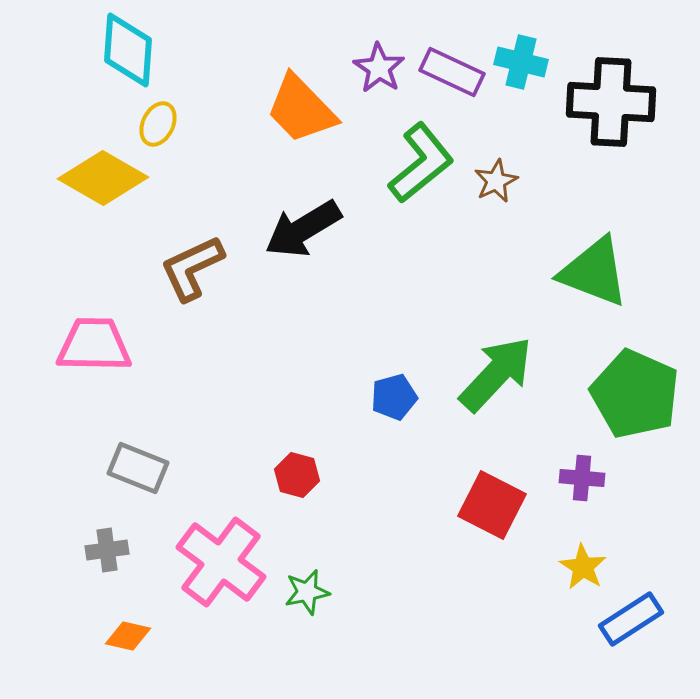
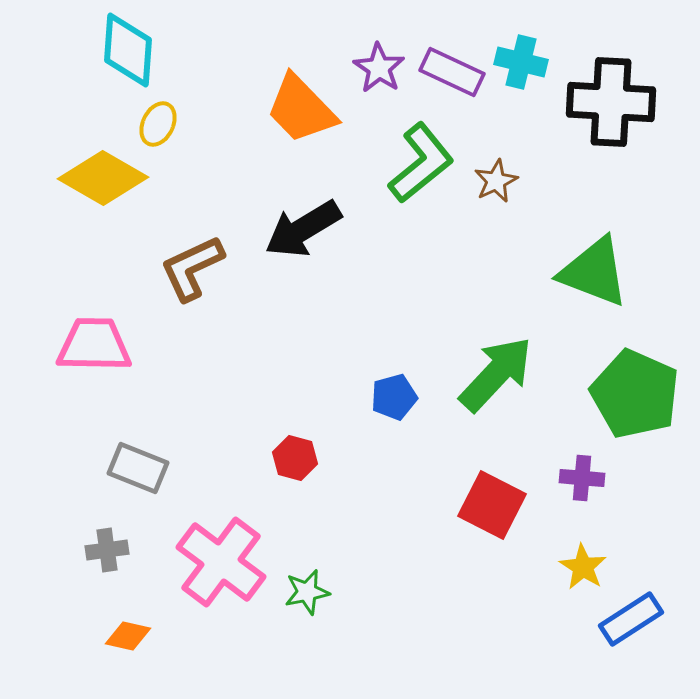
red hexagon: moved 2 px left, 17 px up
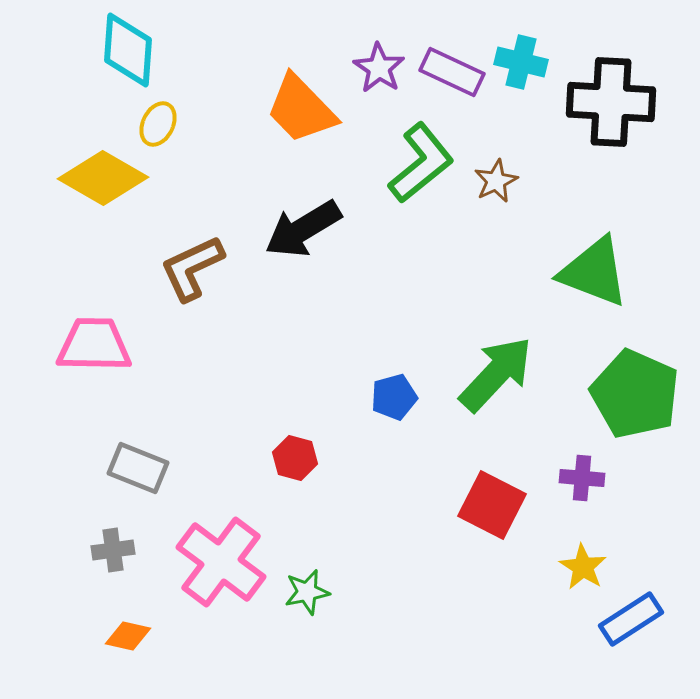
gray cross: moved 6 px right
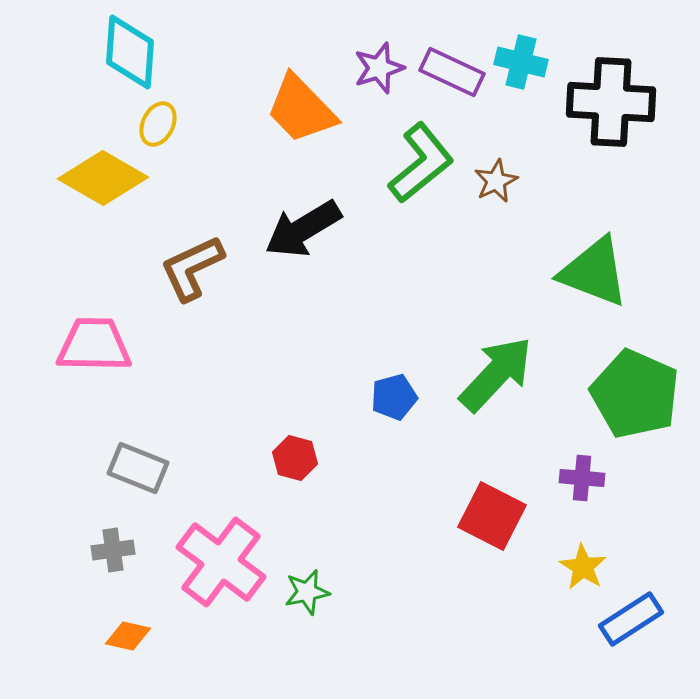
cyan diamond: moved 2 px right, 2 px down
purple star: rotated 21 degrees clockwise
red square: moved 11 px down
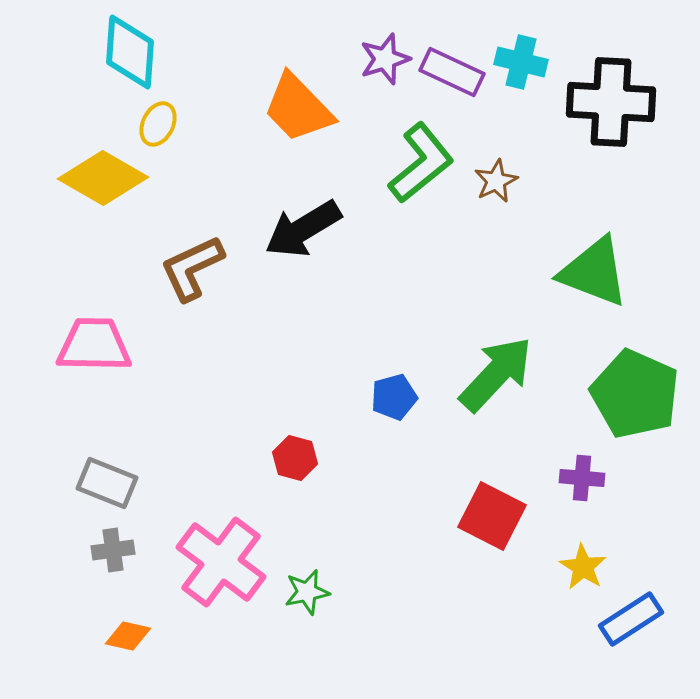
purple star: moved 6 px right, 9 px up
orange trapezoid: moved 3 px left, 1 px up
gray rectangle: moved 31 px left, 15 px down
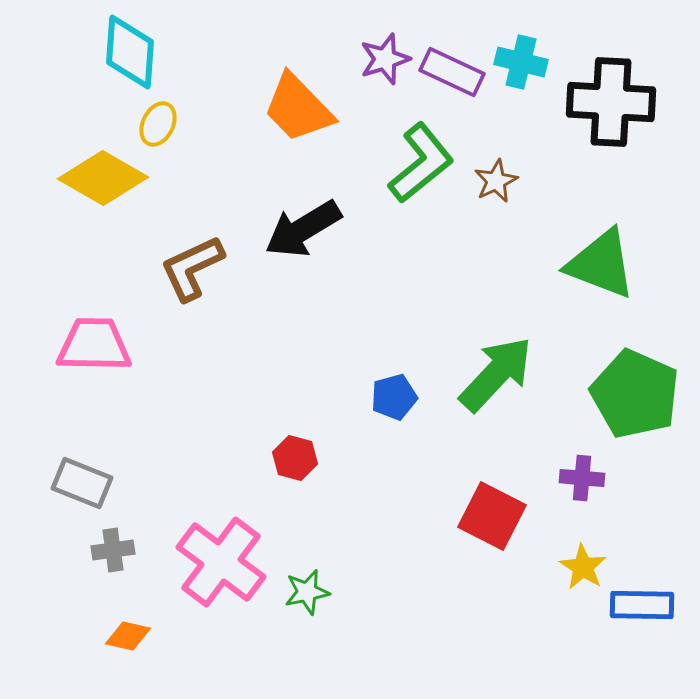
green triangle: moved 7 px right, 8 px up
gray rectangle: moved 25 px left
blue rectangle: moved 11 px right, 14 px up; rotated 34 degrees clockwise
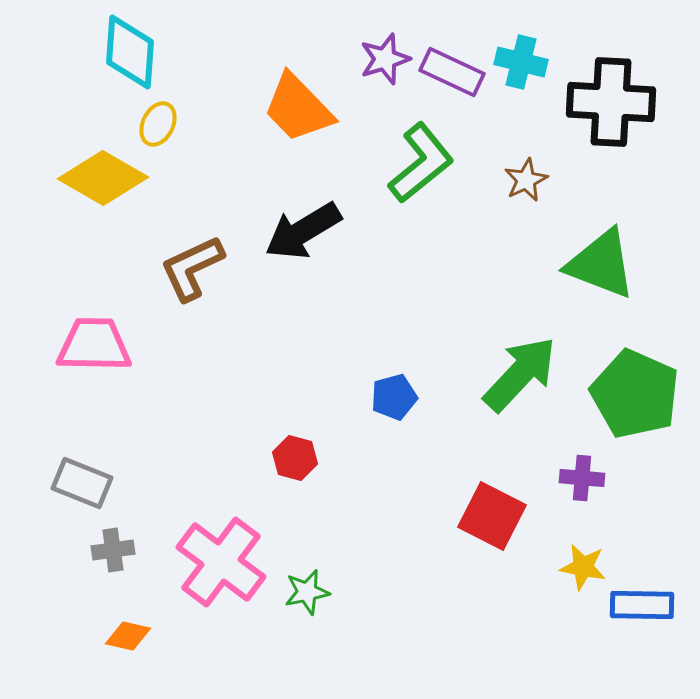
brown star: moved 30 px right, 1 px up
black arrow: moved 2 px down
green arrow: moved 24 px right
yellow star: rotated 21 degrees counterclockwise
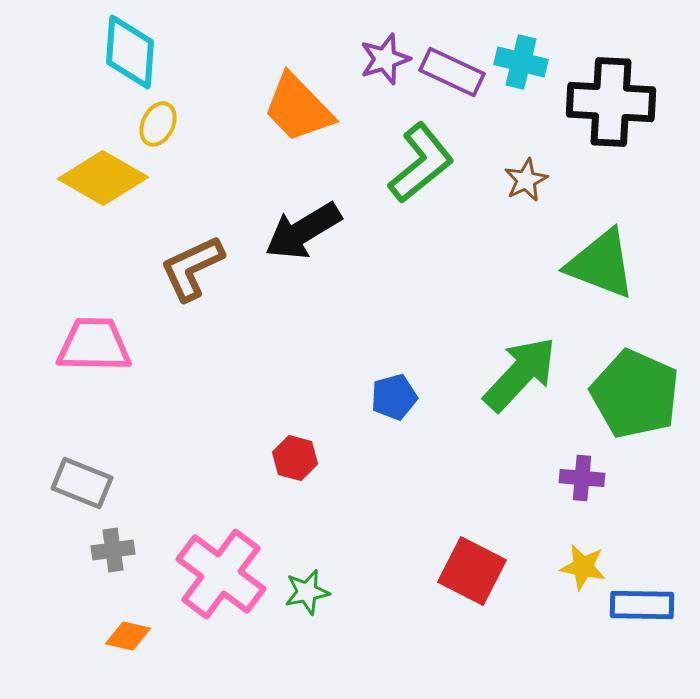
red square: moved 20 px left, 55 px down
pink cross: moved 12 px down
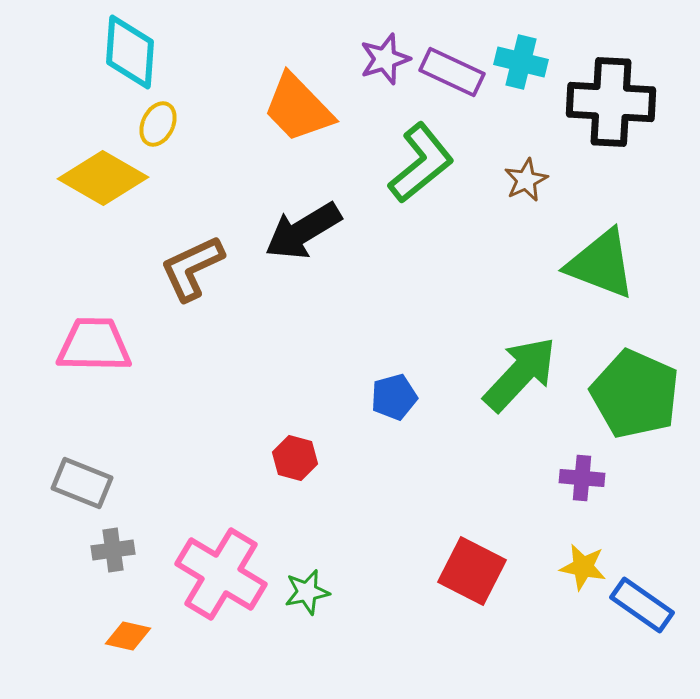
pink cross: rotated 6 degrees counterclockwise
blue rectangle: rotated 34 degrees clockwise
